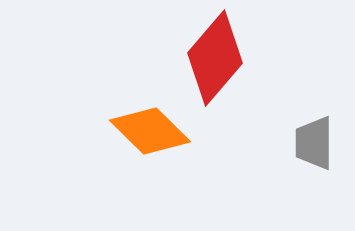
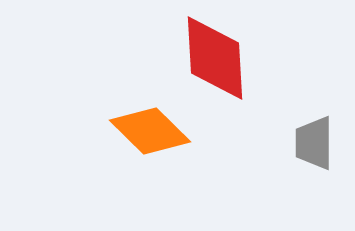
red diamond: rotated 44 degrees counterclockwise
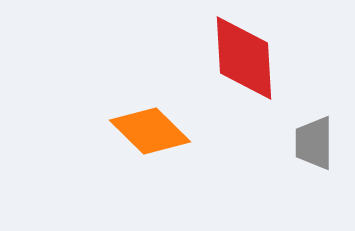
red diamond: moved 29 px right
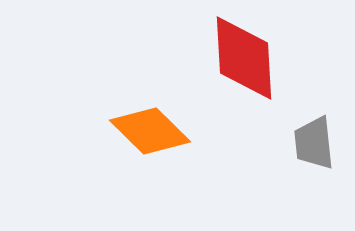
gray trapezoid: rotated 6 degrees counterclockwise
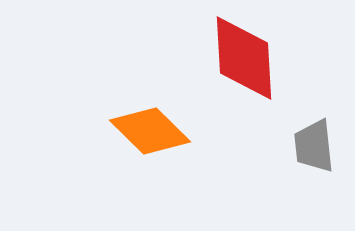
gray trapezoid: moved 3 px down
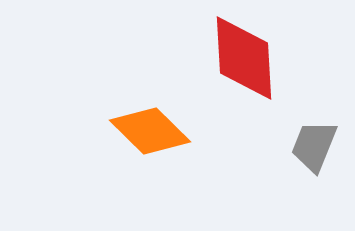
gray trapezoid: rotated 28 degrees clockwise
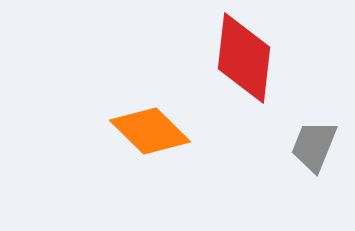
red diamond: rotated 10 degrees clockwise
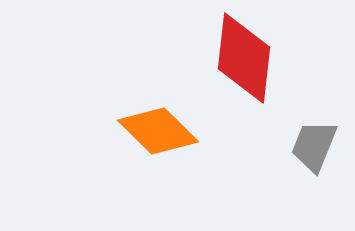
orange diamond: moved 8 px right
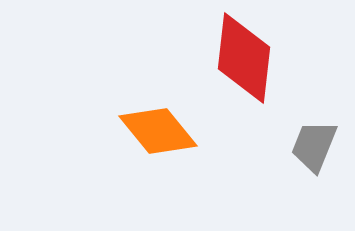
orange diamond: rotated 6 degrees clockwise
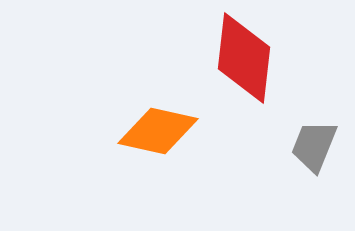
orange diamond: rotated 38 degrees counterclockwise
